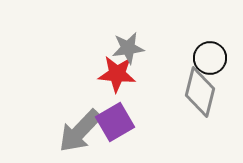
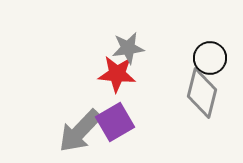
gray diamond: moved 2 px right, 1 px down
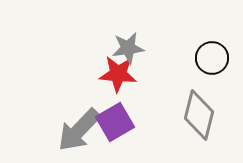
black circle: moved 2 px right
red star: moved 1 px right
gray diamond: moved 3 px left, 22 px down
gray arrow: moved 1 px left, 1 px up
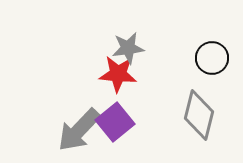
purple square: rotated 9 degrees counterclockwise
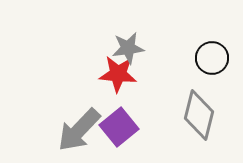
purple square: moved 4 px right, 5 px down
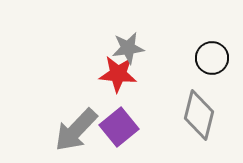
gray arrow: moved 3 px left
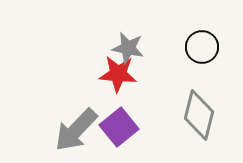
gray star: rotated 20 degrees clockwise
black circle: moved 10 px left, 11 px up
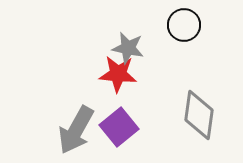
black circle: moved 18 px left, 22 px up
gray diamond: rotated 6 degrees counterclockwise
gray arrow: rotated 15 degrees counterclockwise
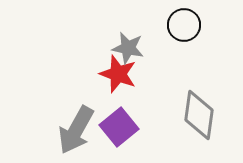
red star: rotated 15 degrees clockwise
